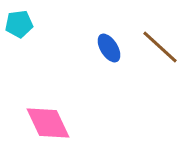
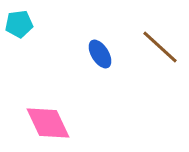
blue ellipse: moved 9 px left, 6 px down
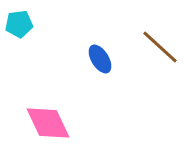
blue ellipse: moved 5 px down
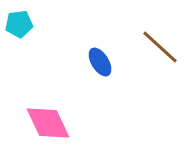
blue ellipse: moved 3 px down
